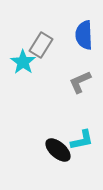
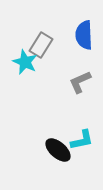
cyan star: moved 2 px right; rotated 10 degrees counterclockwise
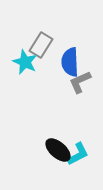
blue semicircle: moved 14 px left, 27 px down
cyan L-shape: moved 4 px left, 14 px down; rotated 15 degrees counterclockwise
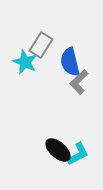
blue semicircle: rotated 12 degrees counterclockwise
gray L-shape: moved 1 px left; rotated 20 degrees counterclockwise
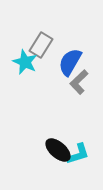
blue semicircle: rotated 44 degrees clockwise
cyan L-shape: rotated 10 degrees clockwise
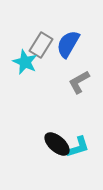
blue semicircle: moved 2 px left, 18 px up
gray L-shape: rotated 15 degrees clockwise
black ellipse: moved 1 px left, 6 px up
cyan L-shape: moved 7 px up
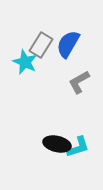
black ellipse: rotated 28 degrees counterclockwise
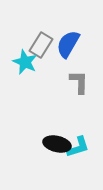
gray L-shape: rotated 120 degrees clockwise
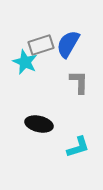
gray rectangle: rotated 40 degrees clockwise
black ellipse: moved 18 px left, 20 px up
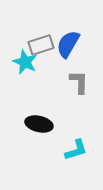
cyan L-shape: moved 2 px left, 3 px down
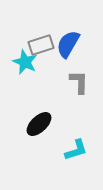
black ellipse: rotated 56 degrees counterclockwise
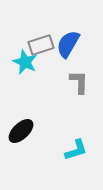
black ellipse: moved 18 px left, 7 px down
